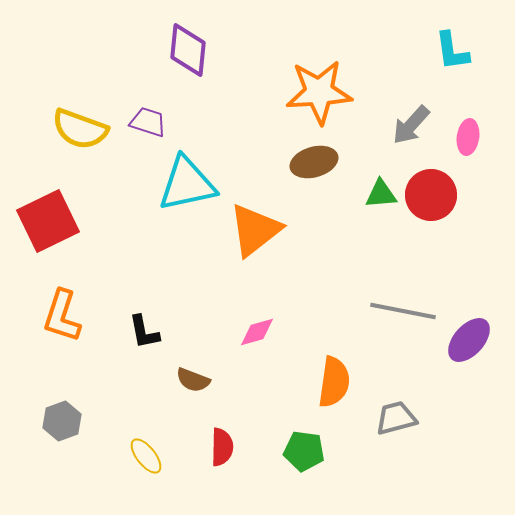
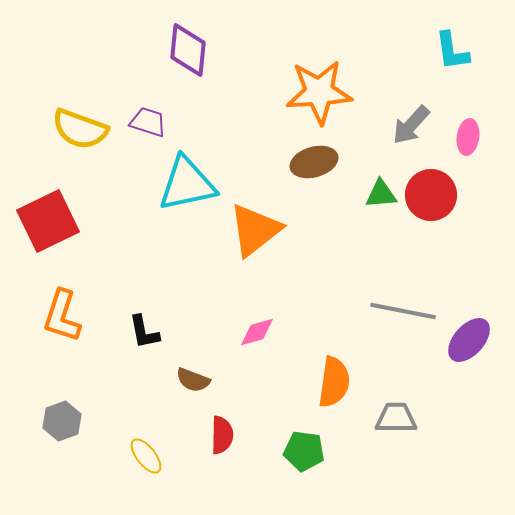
gray trapezoid: rotated 15 degrees clockwise
red semicircle: moved 12 px up
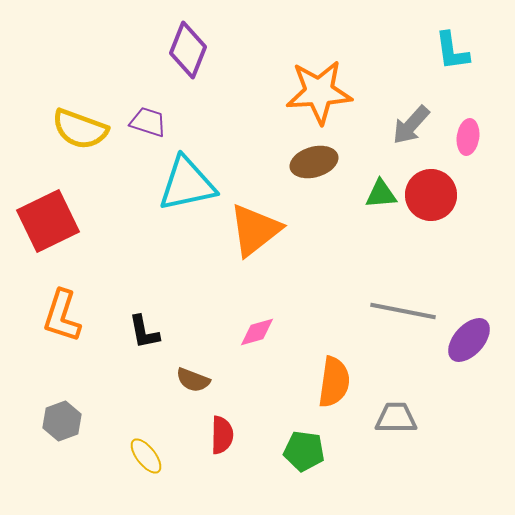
purple diamond: rotated 16 degrees clockwise
